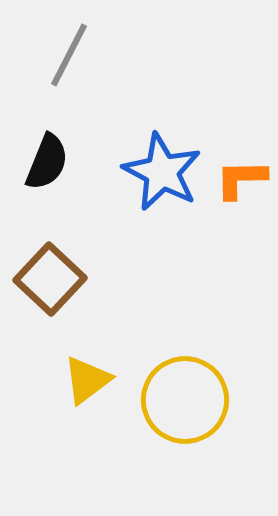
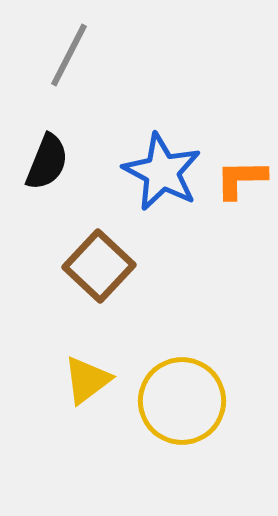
brown square: moved 49 px right, 13 px up
yellow circle: moved 3 px left, 1 px down
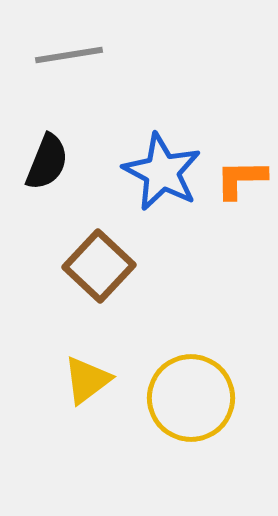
gray line: rotated 54 degrees clockwise
yellow circle: moved 9 px right, 3 px up
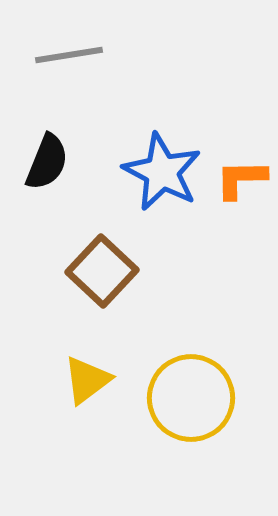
brown square: moved 3 px right, 5 px down
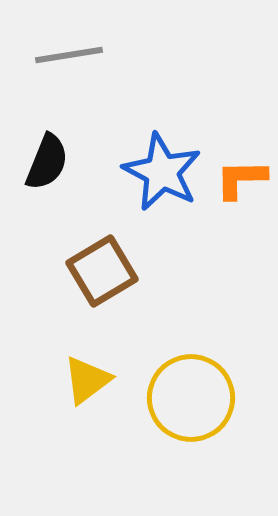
brown square: rotated 16 degrees clockwise
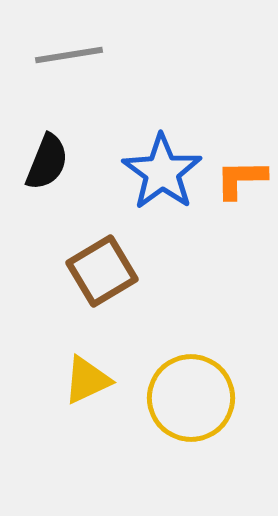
blue star: rotated 8 degrees clockwise
yellow triangle: rotated 12 degrees clockwise
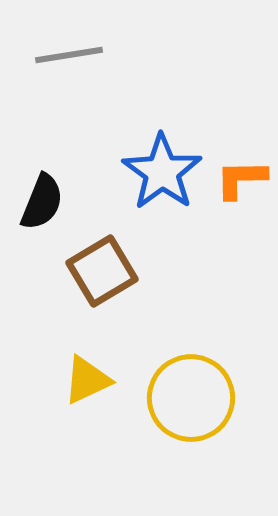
black semicircle: moved 5 px left, 40 px down
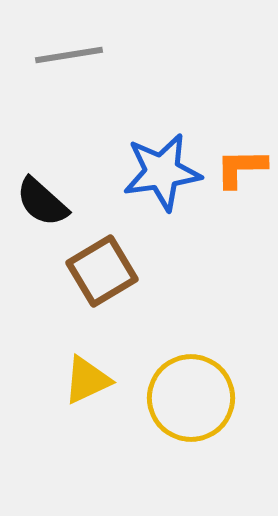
blue star: rotated 28 degrees clockwise
orange L-shape: moved 11 px up
black semicircle: rotated 110 degrees clockwise
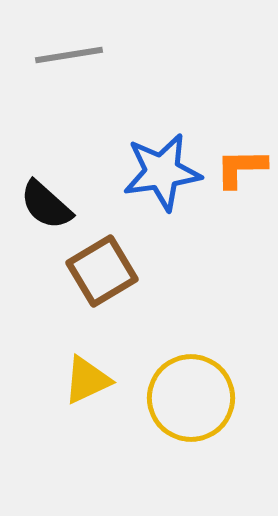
black semicircle: moved 4 px right, 3 px down
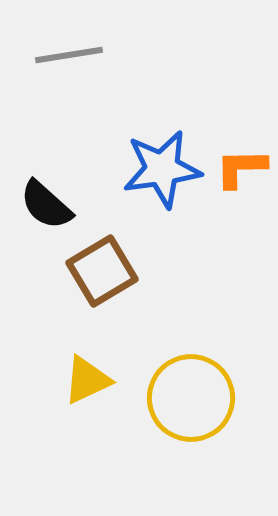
blue star: moved 3 px up
